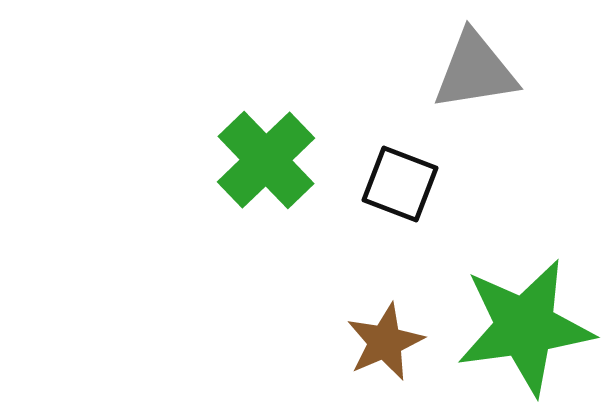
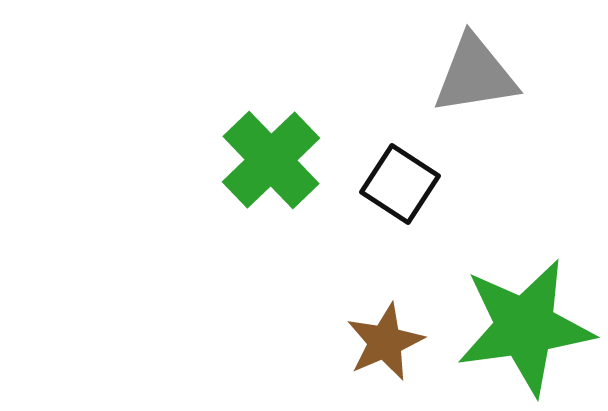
gray triangle: moved 4 px down
green cross: moved 5 px right
black square: rotated 12 degrees clockwise
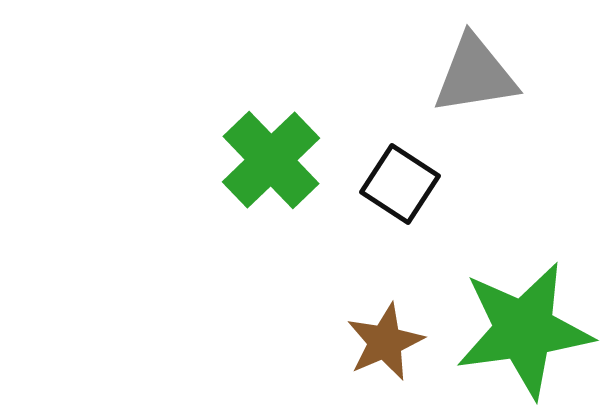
green star: moved 1 px left, 3 px down
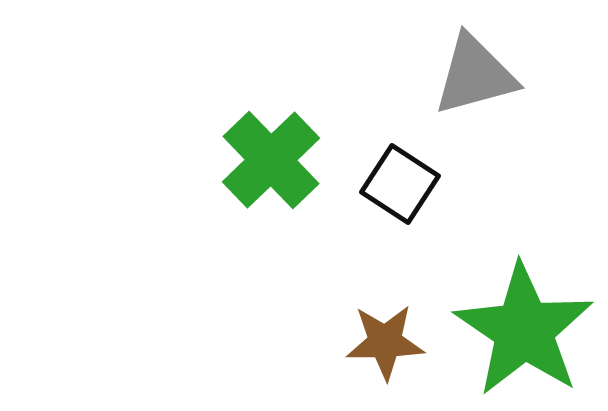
gray triangle: rotated 6 degrees counterclockwise
green star: rotated 30 degrees counterclockwise
brown star: rotated 22 degrees clockwise
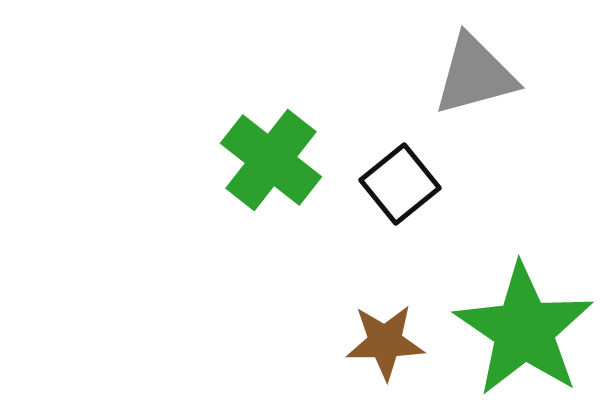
green cross: rotated 8 degrees counterclockwise
black square: rotated 18 degrees clockwise
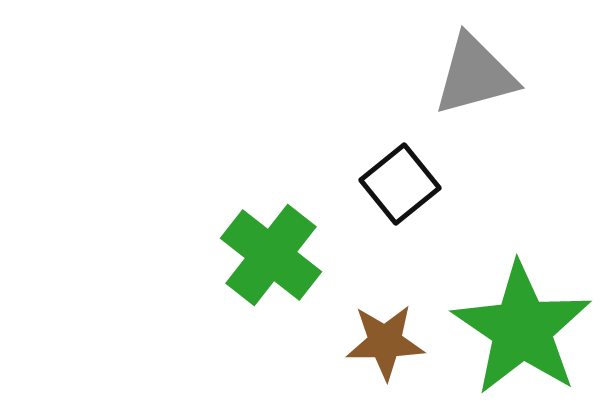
green cross: moved 95 px down
green star: moved 2 px left, 1 px up
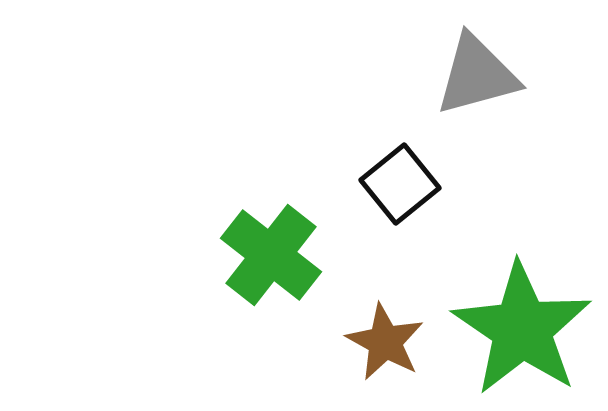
gray triangle: moved 2 px right
brown star: rotated 30 degrees clockwise
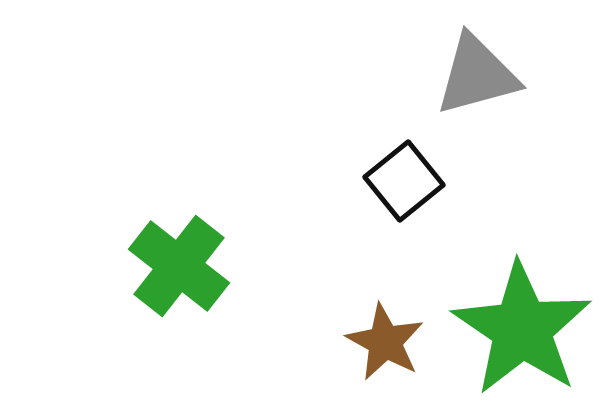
black square: moved 4 px right, 3 px up
green cross: moved 92 px left, 11 px down
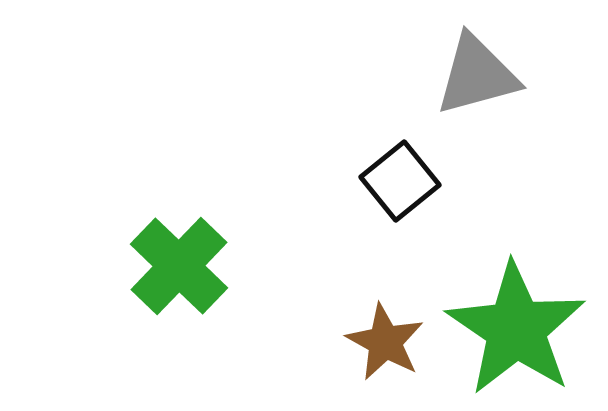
black square: moved 4 px left
green cross: rotated 6 degrees clockwise
green star: moved 6 px left
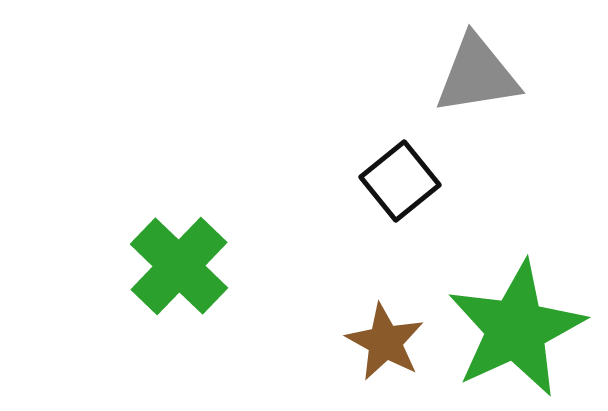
gray triangle: rotated 6 degrees clockwise
green star: rotated 13 degrees clockwise
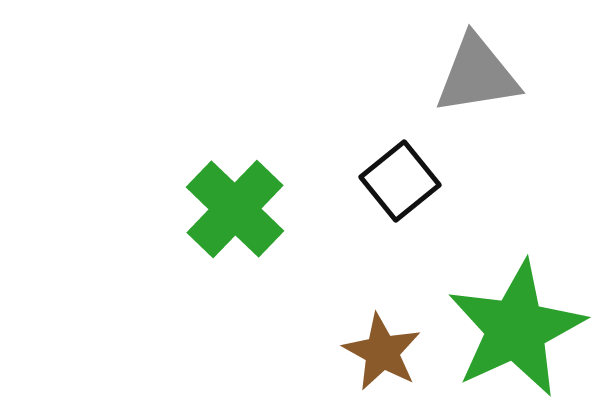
green cross: moved 56 px right, 57 px up
brown star: moved 3 px left, 10 px down
